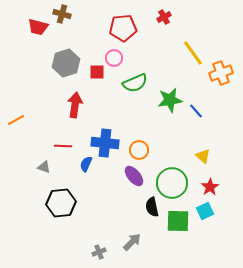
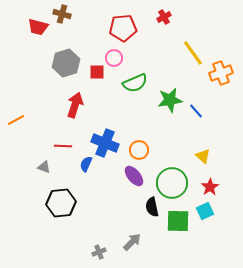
red arrow: rotated 10 degrees clockwise
blue cross: rotated 16 degrees clockwise
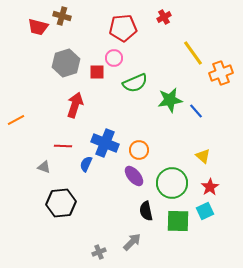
brown cross: moved 2 px down
black semicircle: moved 6 px left, 4 px down
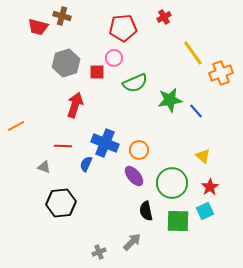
orange line: moved 6 px down
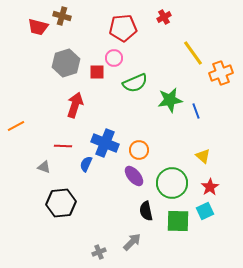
blue line: rotated 21 degrees clockwise
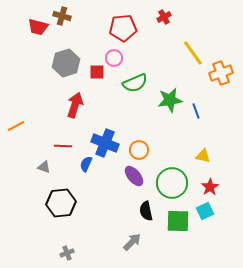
yellow triangle: rotated 28 degrees counterclockwise
gray cross: moved 32 px left, 1 px down
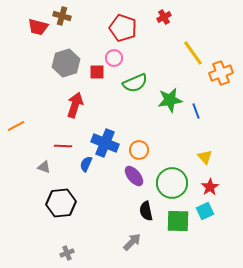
red pentagon: rotated 24 degrees clockwise
yellow triangle: moved 2 px right, 1 px down; rotated 35 degrees clockwise
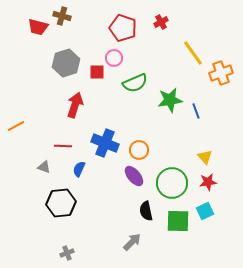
red cross: moved 3 px left, 5 px down
blue semicircle: moved 7 px left, 5 px down
red star: moved 2 px left, 5 px up; rotated 24 degrees clockwise
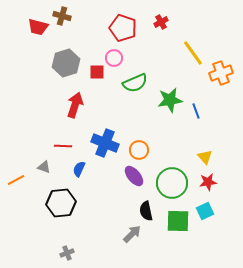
orange line: moved 54 px down
gray arrow: moved 8 px up
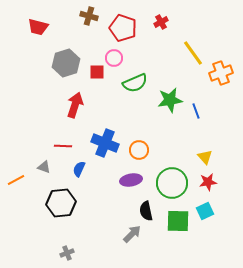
brown cross: moved 27 px right
purple ellipse: moved 3 px left, 4 px down; rotated 60 degrees counterclockwise
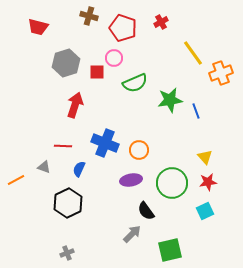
black hexagon: moved 7 px right; rotated 20 degrees counterclockwise
black semicircle: rotated 24 degrees counterclockwise
green square: moved 8 px left, 29 px down; rotated 15 degrees counterclockwise
